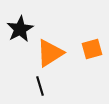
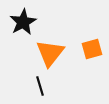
black star: moved 3 px right, 7 px up
orange triangle: rotated 20 degrees counterclockwise
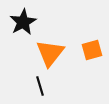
orange square: moved 1 px down
